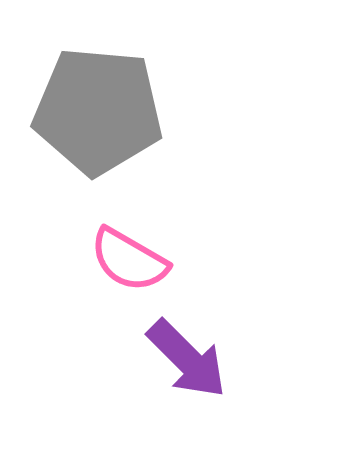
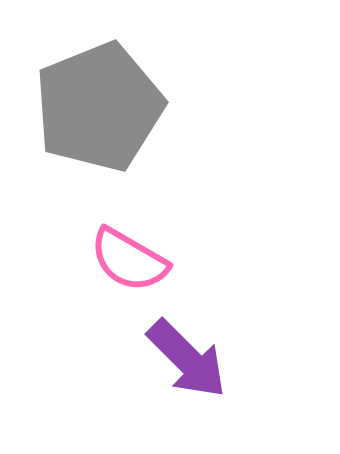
gray pentagon: moved 1 px right, 4 px up; rotated 27 degrees counterclockwise
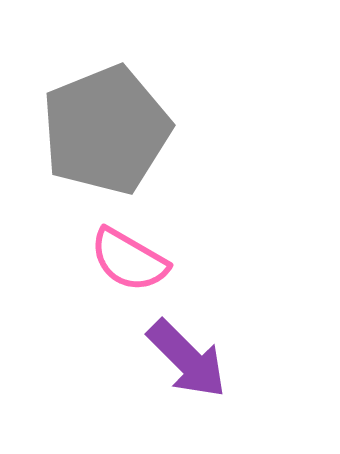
gray pentagon: moved 7 px right, 23 px down
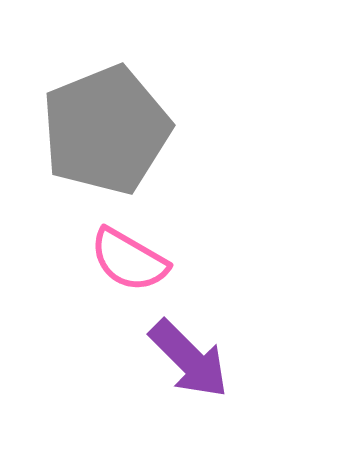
purple arrow: moved 2 px right
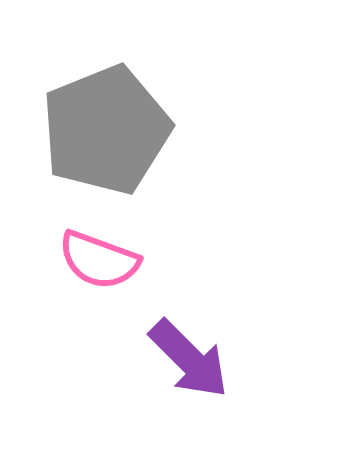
pink semicircle: moved 30 px left; rotated 10 degrees counterclockwise
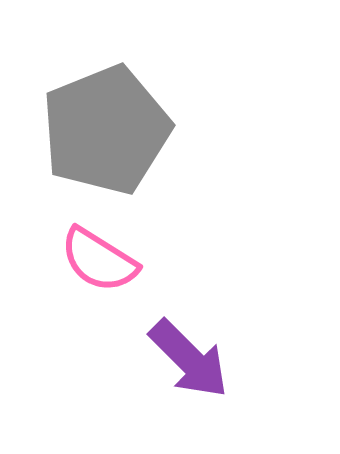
pink semicircle: rotated 12 degrees clockwise
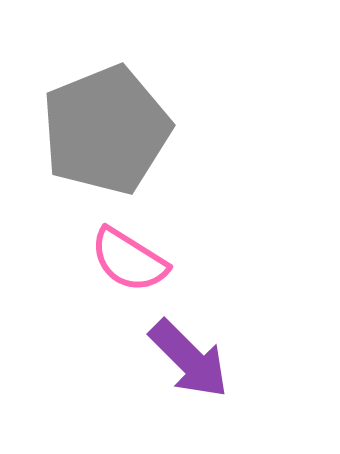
pink semicircle: moved 30 px right
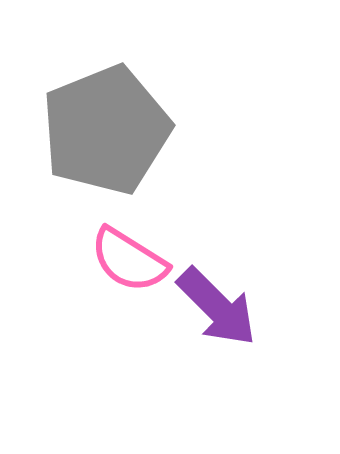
purple arrow: moved 28 px right, 52 px up
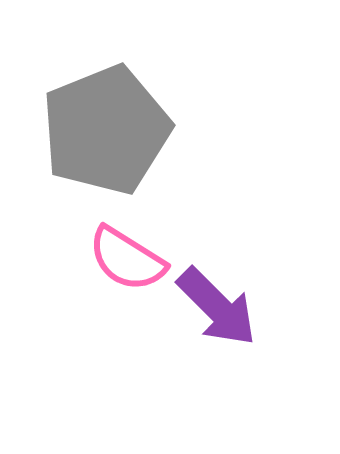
pink semicircle: moved 2 px left, 1 px up
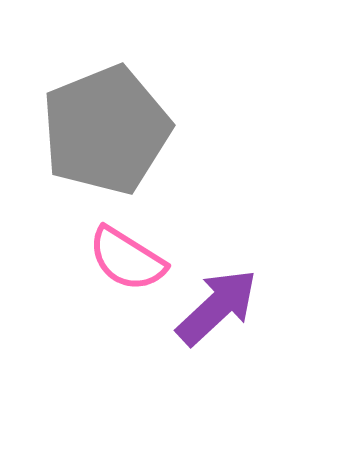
purple arrow: rotated 88 degrees counterclockwise
